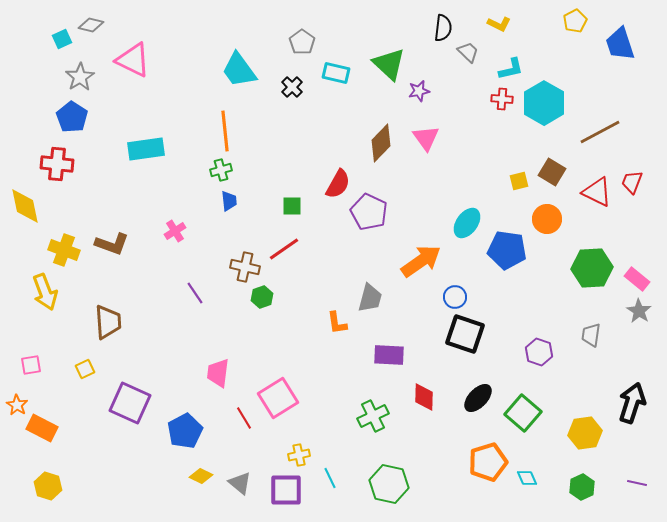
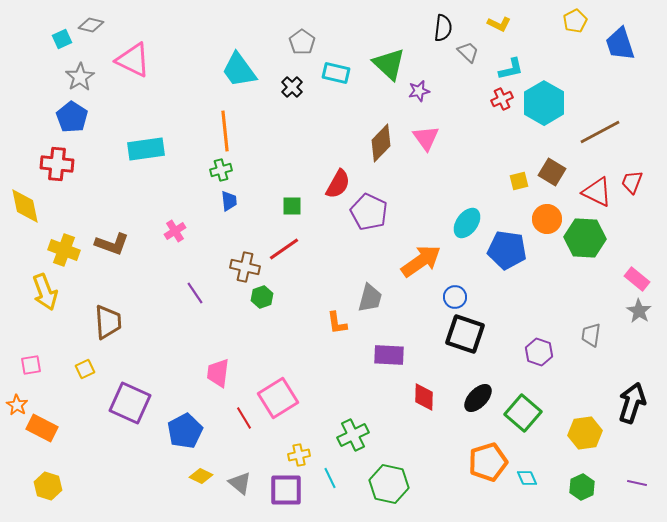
red cross at (502, 99): rotated 30 degrees counterclockwise
green hexagon at (592, 268): moved 7 px left, 30 px up; rotated 6 degrees clockwise
green cross at (373, 416): moved 20 px left, 19 px down
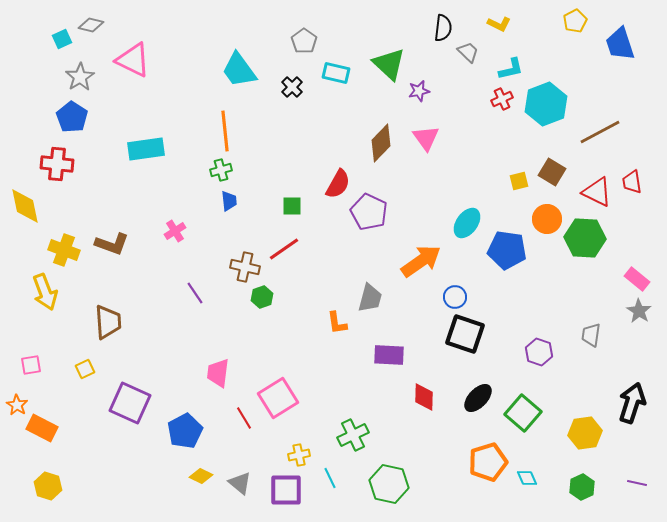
gray pentagon at (302, 42): moved 2 px right, 1 px up
cyan hexagon at (544, 103): moved 2 px right, 1 px down; rotated 9 degrees clockwise
red trapezoid at (632, 182): rotated 30 degrees counterclockwise
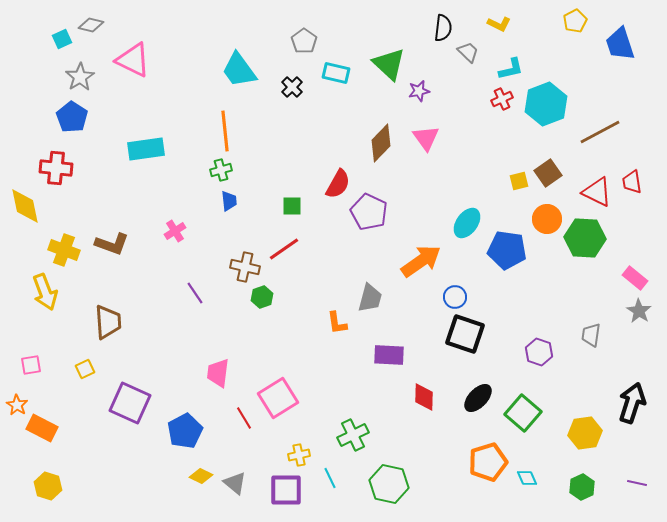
red cross at (57, 164): moved 1 px left, 4 px down
brown square at (552, 172): moved 4 px left, 1 px down; rotated 24 degrees clockwise
pink rectangle at (637, 279): moved 2 px left, 1 px up
gray triangle at (240, 483): moved 5 px left
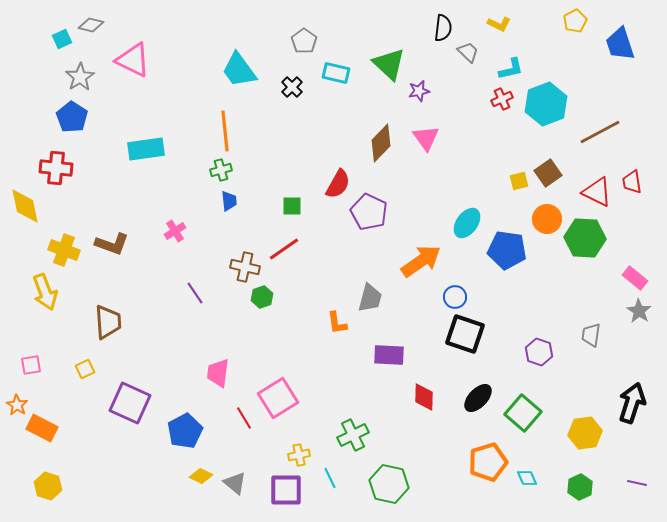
green hexagon at (582, 487): moved 2 px left
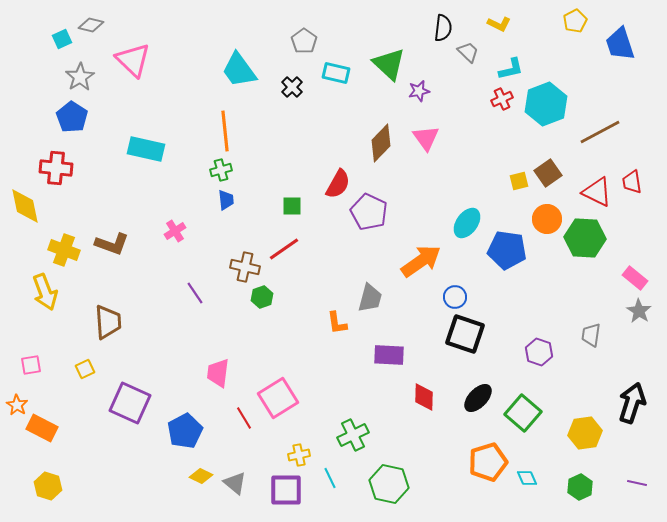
pink triangle at (133, 60): rotated 18 degrees clockwise
cyan rectangle at (146, 149): rotated 21 degrees clockwise
blue trapezoid at (229, 201): moved 3 px left, 1 px up
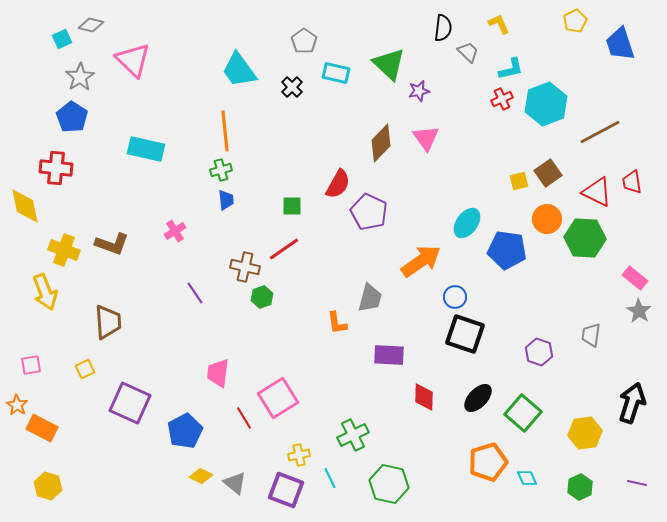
yellow L-shape at (499, 24): rotated 140 degrees counterclockwise
purple square at (286, 490): rotated 21 degrees clockwise
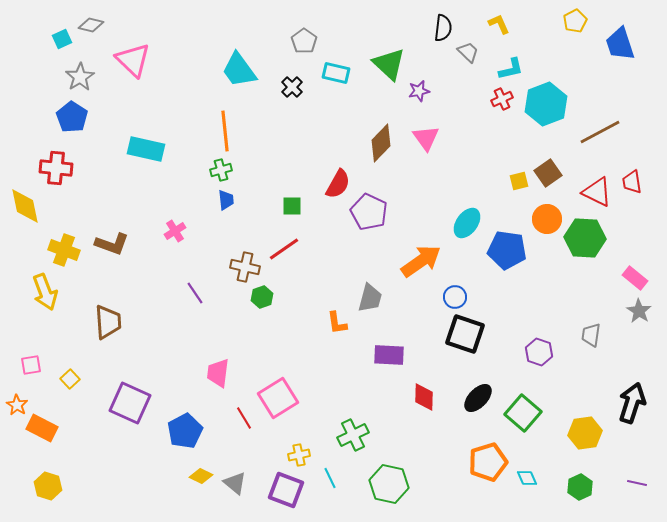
yellow square at (85, 369): moved 15 px left, 10 px down; rotated 18 degrees counterclockwise
